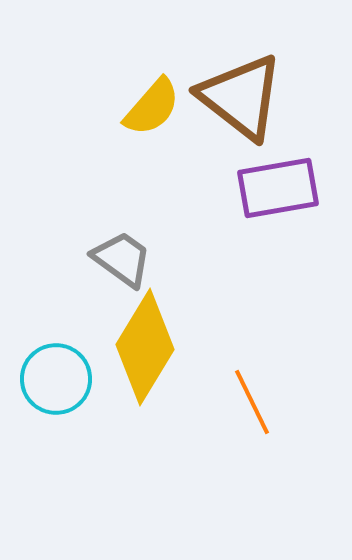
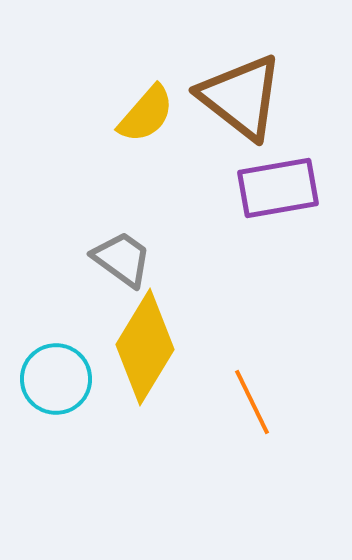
yellow semicircle: moved 6 px left, 7 px down
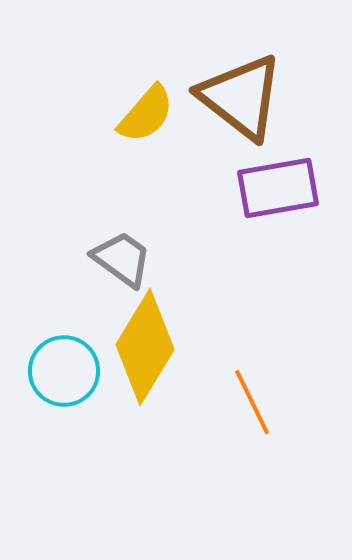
cyan circle: moved 8 px right, 8 px up
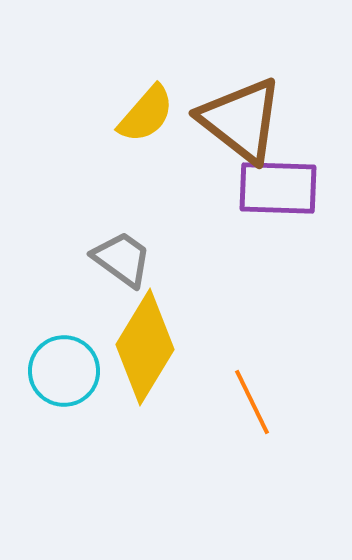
brown triangle: moved 23 px down
purple rectangle: rotated 12 degrees clockwise
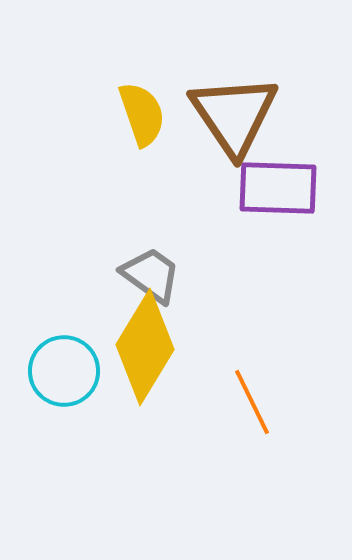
yellow semicircle: moved 4 px left; rotated 60 degrees counterclockwise
brown triangle: moved 7 px left, 5 px up; rotated 18 degrees clockwise
gray trapezoid: moved 29 px right, 16 px down
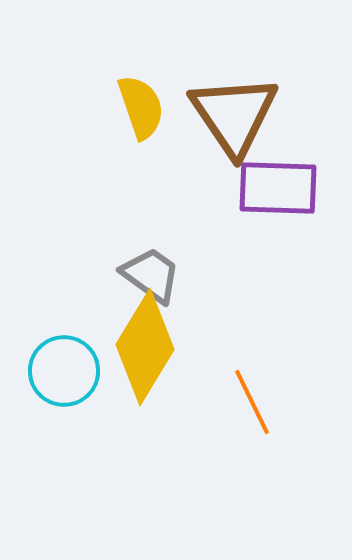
yellow semicircle: moved 1 px left, 7 px up
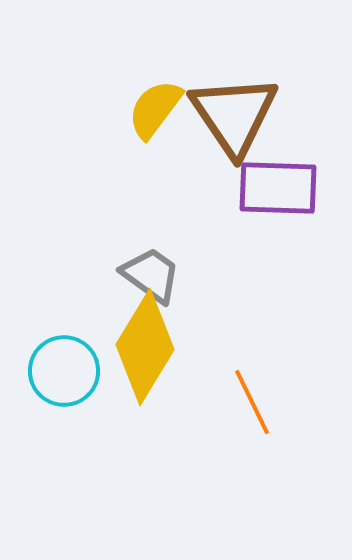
yellow semicircle: moved 14 px right, 2 px down; rotated 124 degrees counterclockwise
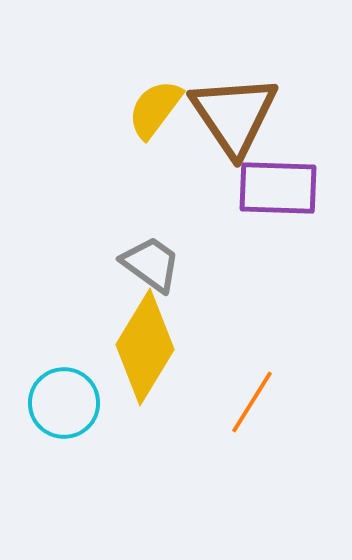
gray trapezoid: moved 11 px up
cyan circle: moved 32 px down
orange line: rotated 58 degrees clockwise
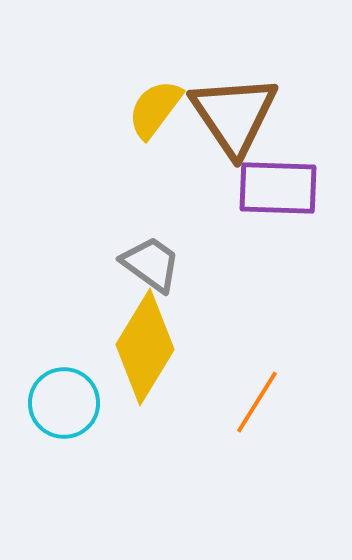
orange line: moved 5 px right
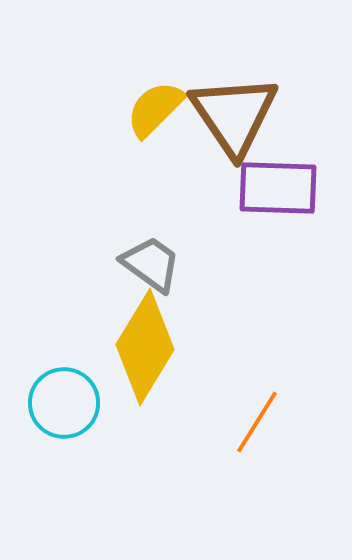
yellow semicircle: rotated 8 degrees clockwise
orange line: moved 20 px down
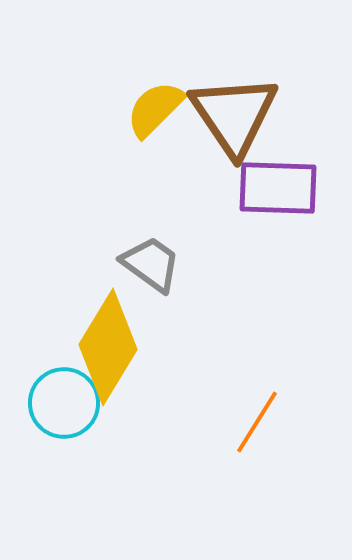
yellow diamond: moved 37 px left
